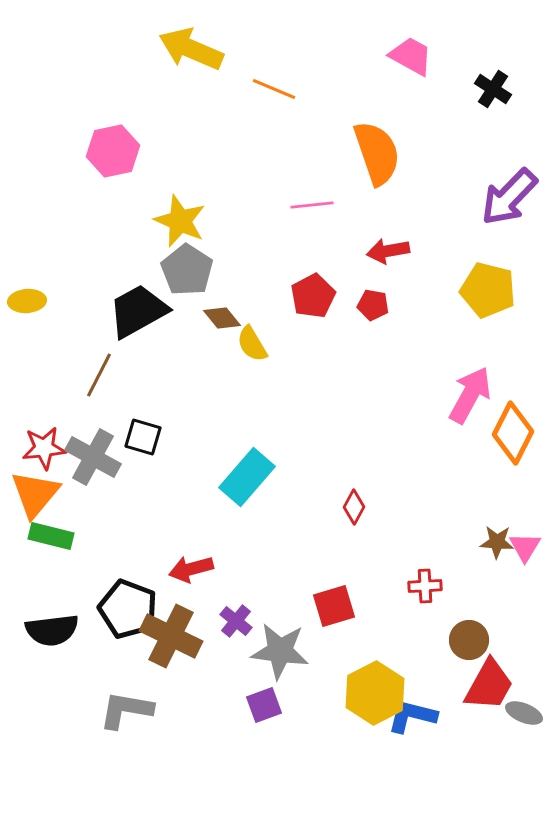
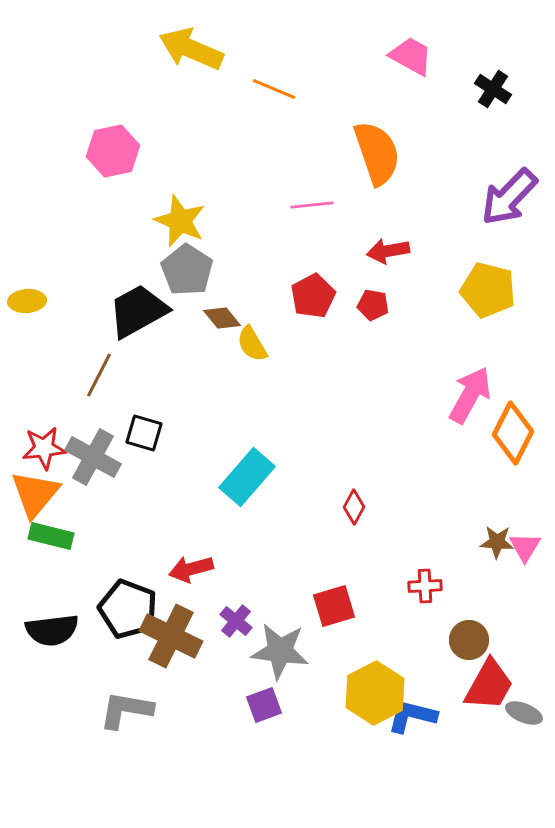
black square at (143, 437): moved 1 px right, 4 px up
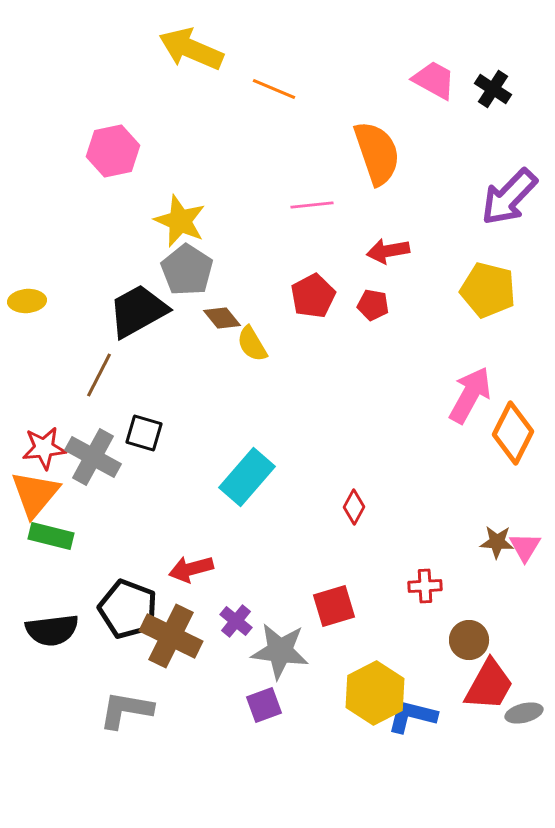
pink trapezoid at (411, 56): moved 23 px right, 24 px down
gray ellipse at (524, 713): rotated 36 degrees counterclockwise
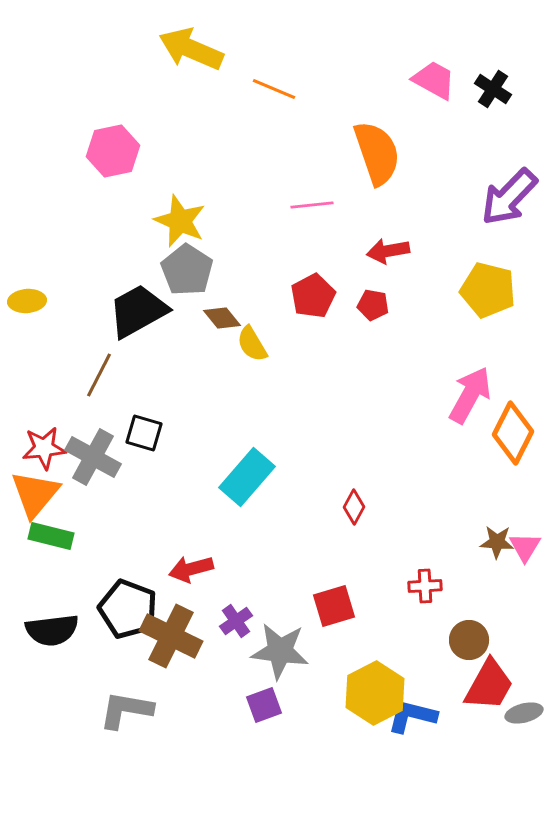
purple cross at (236, 621): rotated 16 degrees clockwise
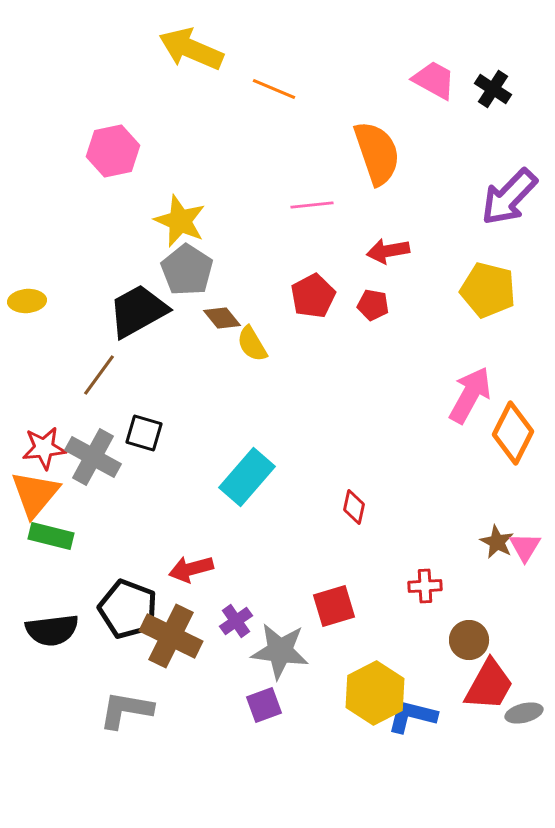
brown line at (99, 375): rotated 9 degrees clockwise
red diamond at (354, 507): rotated 16 degrees counterclockwise
brown star at (497, 542): rotated 24 degrees clockwise
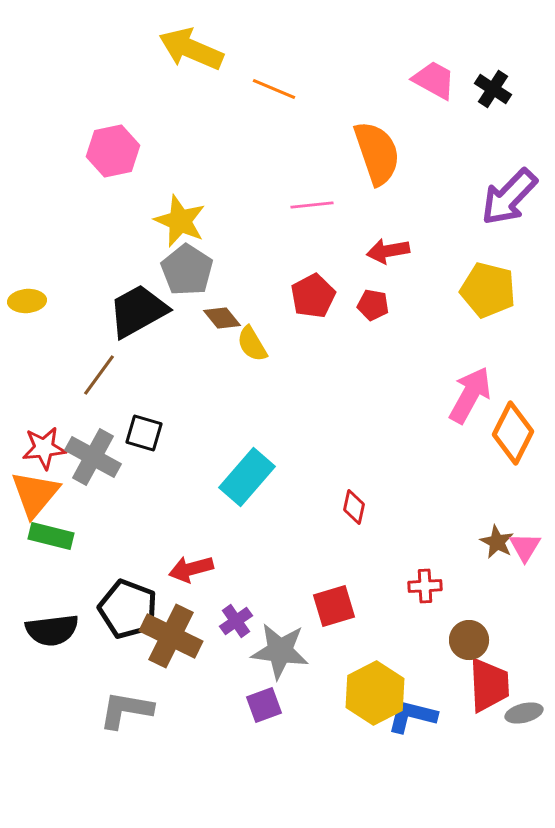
red trapezoid at (489, 685): rotated 32 degrees counterclockwise
